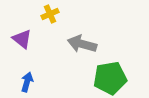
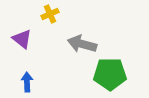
green pentagon: moved 4 px up; rotated 8 degrees clockwise
blue arrow: rotated 18 degrees counterclockwise
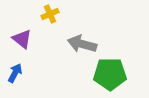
blue arrow: moved 12 px left, 9 px up; rotated 30 degrees clockwise
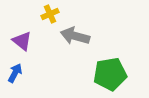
purple triangle: moved 2 px down
gray arrow: moved 7 px left, 8 px up
green pentagon: rotated 8 degrees counterclockwise
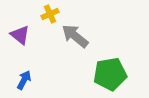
gray arrow: rotated 24 degrees clockwise
purple triangle: moved 2 px left, 6 px up
blue arrow: moved 9 px right, 7 px down
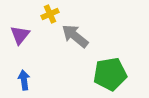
purple triangle: rotated 30 degrees clockwise
blue arrow: rotated 36 degrees counterclockwise
